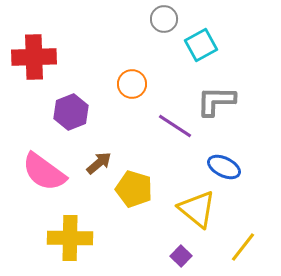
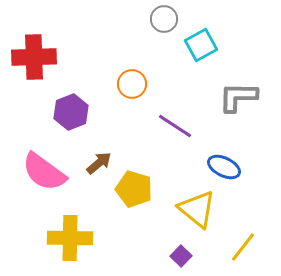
gray L-shape: moved 22 px right, 4 px up
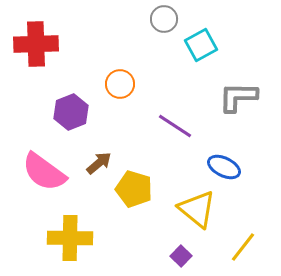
red cross: moved 2 px right, 13 px up
orange circle: moved 12 px left
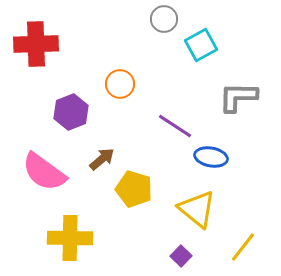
brown arrow: moved 3 px right, 4 px up
blue ellipse: moved 13 px left, 10 px up; rotated 16 degrees counterclockwise
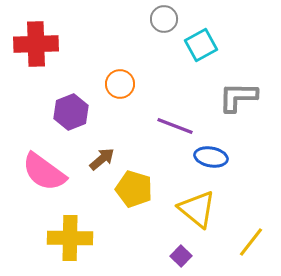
purple line: rotated 12 degrees counterclockwise
yellow line: moved 8 px right, 5 px up
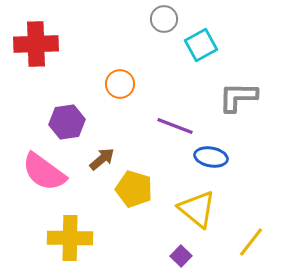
purple hexagon: moved 4 px left, 10 px down; rotated 12 degrees clockwise
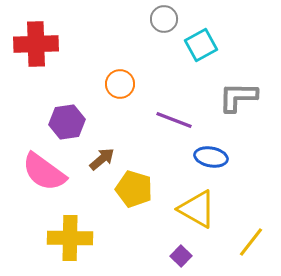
purple line: moved 1 px left, 6 px up
yellow triangle: rotated 9 degrees counterclockwise
